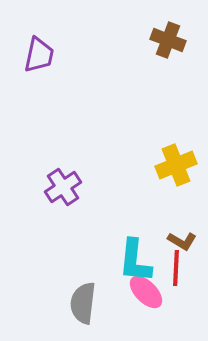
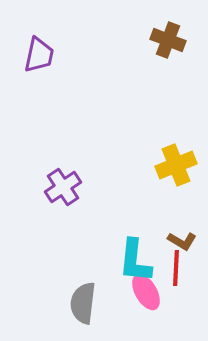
pink ellipse: rotated 15 degrees clockwise
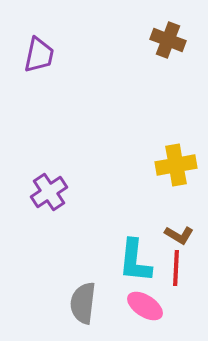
yellow cross: rotated 12 degrees clockwise
purple cross: moved 14 px left, 5 px down
brown L-shape: moved 3 px left, 6 px up
pink ellipse: moved 1 px left, 14 px down; rotated 27 degrees counterclockwise
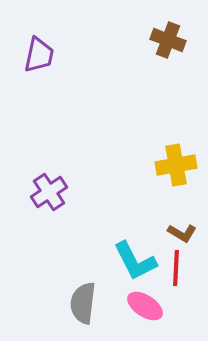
brown L-shape: moved 3 px right, 2 px up
cyan L-shape: rotated 33 degrees counterclockwise
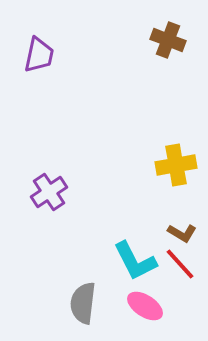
red line: moved 4 px right, 4 px up; rotated 45 degrees counterclockwise
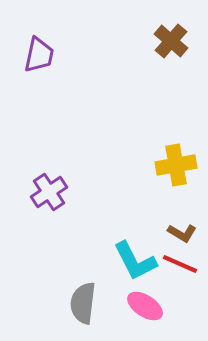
brown cross: moved 3 px right, 1 px down; rotated 20 degrees clockwise
red line: rotated 24 degrees counterclockwise
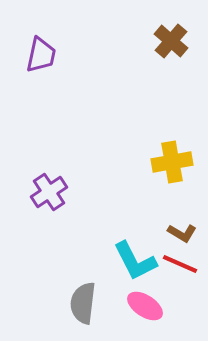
purple trapezoid: moved 2 px right
yellow cross: moved 4 px left, 3 px up
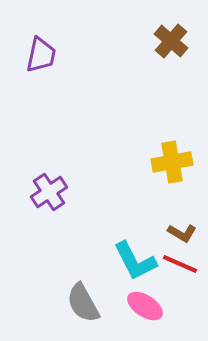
gray semicircle: rotated 36 degrees counterclockwise
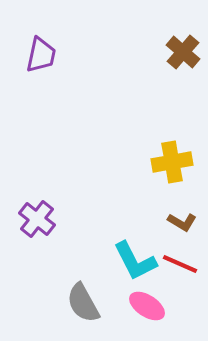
brown cross: moved 12 px right, 11 px down
purple cross: moved 12 px left, 27 px down; rotated 18 degrees counterclockwise
brown L-shape: moved 11 px up
pink ellipse: moved 2 px right
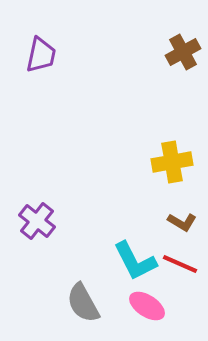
brown cross: rotated 20 degrees clockwise
purple cross: moved 2 px down
